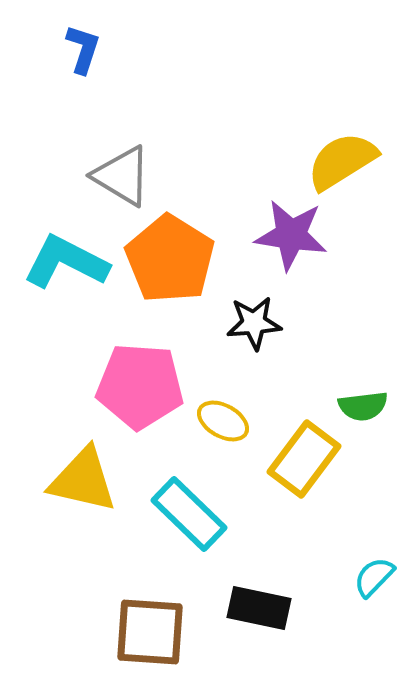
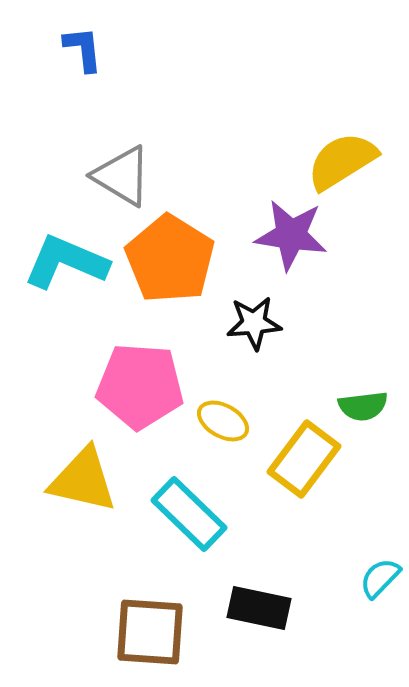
blue L-shape: rotated 24 degrees counterclockwise
cyan L-shape: rotated 4 degrees counterclockwise
cyan semicircle: moved 6 px right, 1 px down
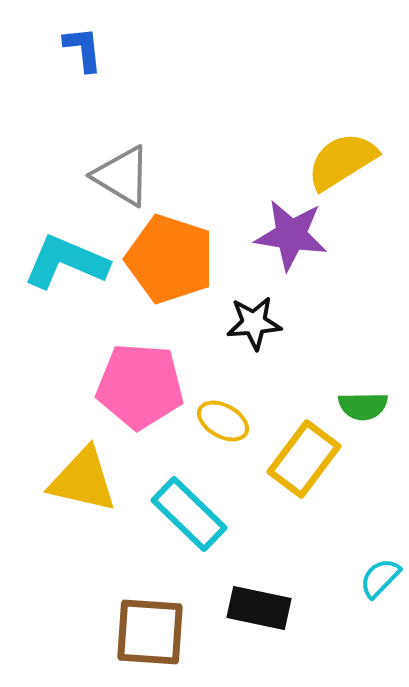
orange pentagon: rotated 14 degrees counterclockwise
green semicircle: rotated 6 degrees clockwise
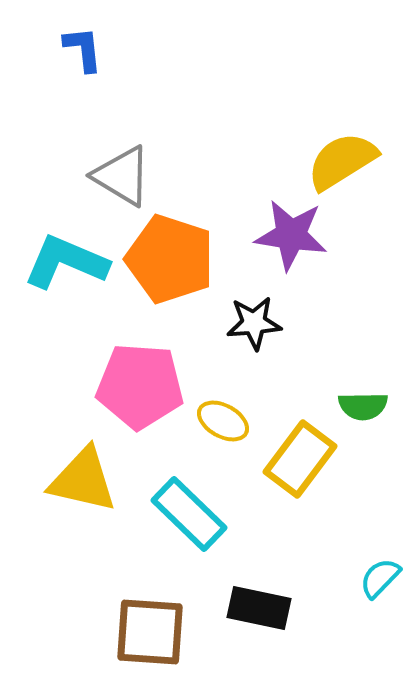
yellow rectangle: moved 4 px left
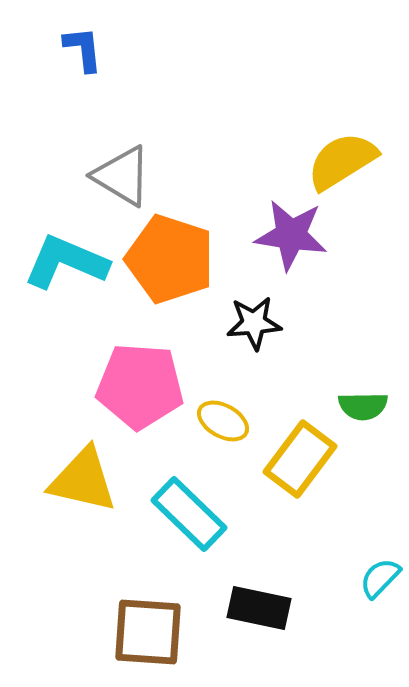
brown square: moved 2 px left
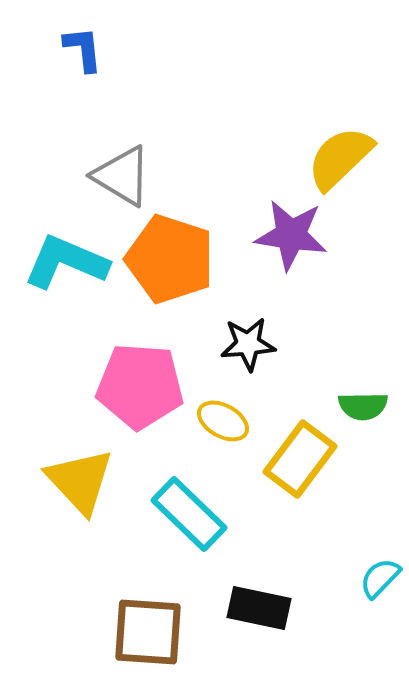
yellow semicircle: moved 2 px left, 3 px up; rotated 12 degrees counterclockwise
black star: moved 6 px left, 21 px down
yellow triangle: moved 3 px left, 1 px down; rotated 34 degrees clockwise
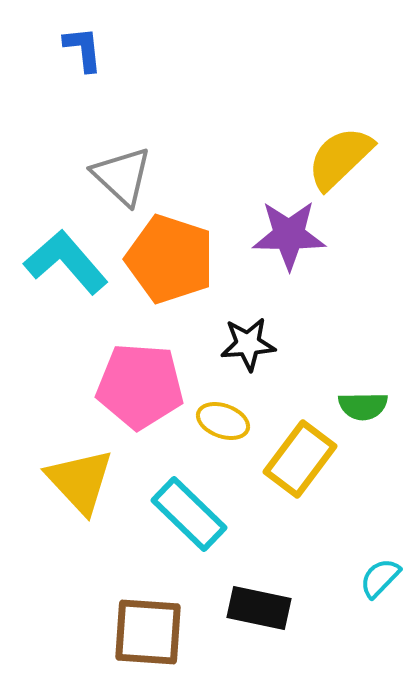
gray triangle: rotated 12 degrees clockwise
purple star: moved 2 px left; rotated 8 degrees counterclockwise
cyan L-shape: rotated 26 degrees clockwise
yellow ellipse: rotated 9 degrees counterclockwise
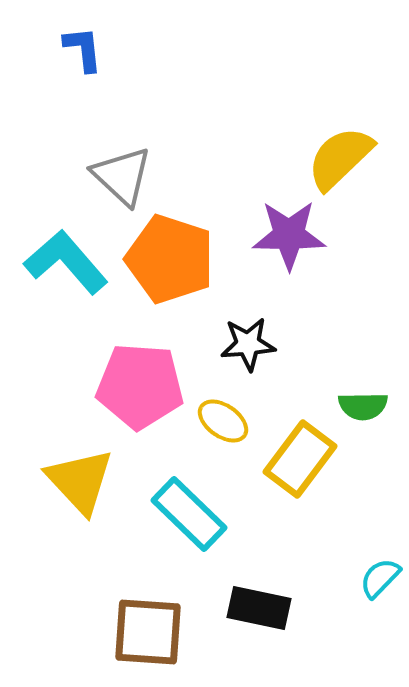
yellow ellipse: rotated 15 degrees clockwise
